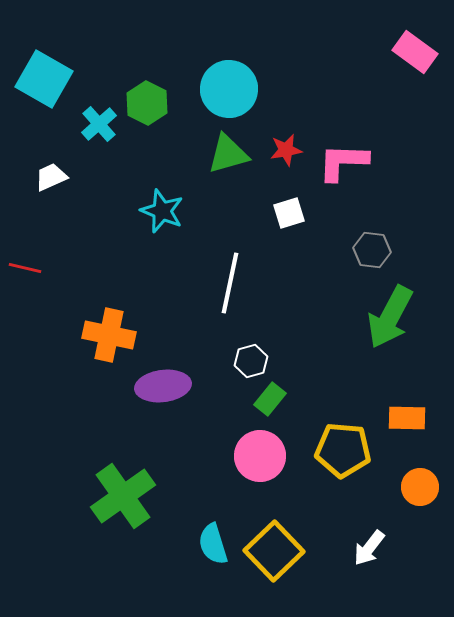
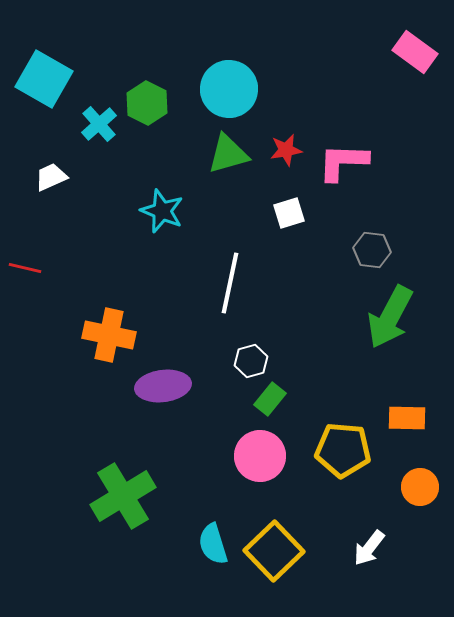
green cross: rotated 4 degrees clockwise
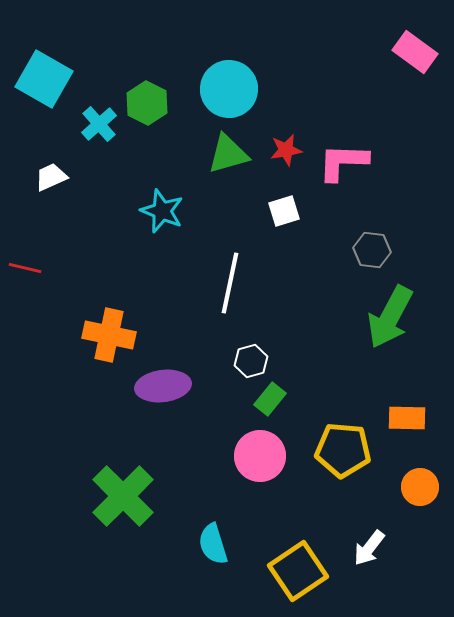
white square: moved 5 px left, 2 px up
green cross: rotated 14 degrees counterclockwise
yellow square: moved 24 px right, 20 px down; rotated 10 degrees clockwise
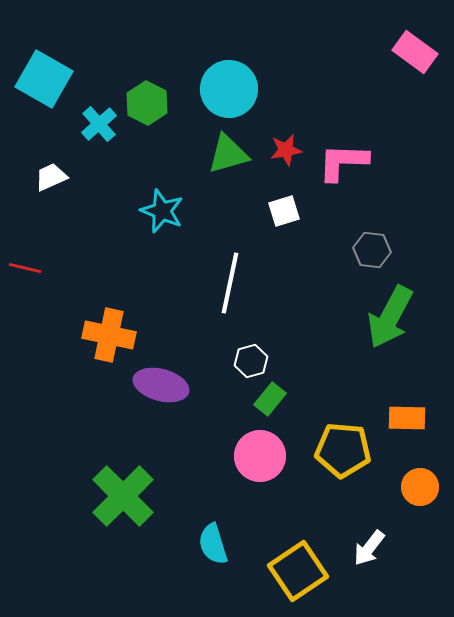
purple ellipse: moved 2 px left, 1 px up; rotated 22 degrees clockwise
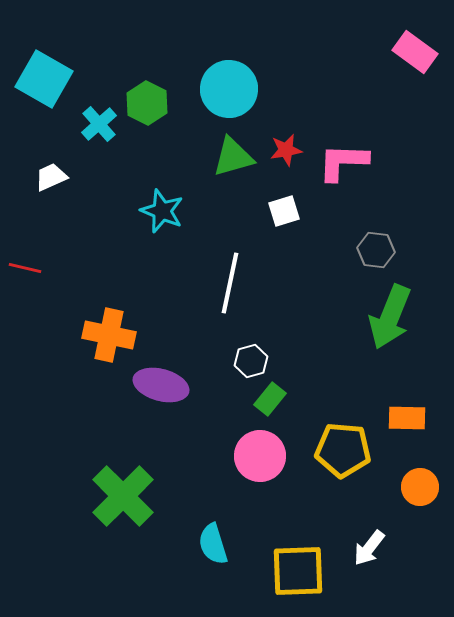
green triangle: moved 5 px right, 3 px down
gray hexagon: moved 4 px right
green arrow: rotated 6 degrees counterclockwise
yellow square: rotated 32 degrees clockwise
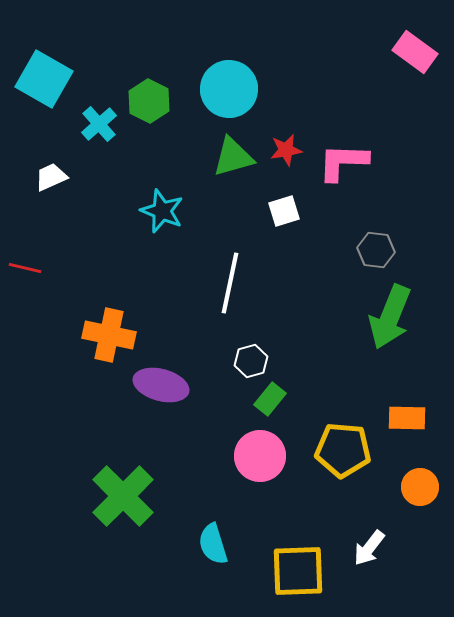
green hexagon: moved 2 px right, 2 px up
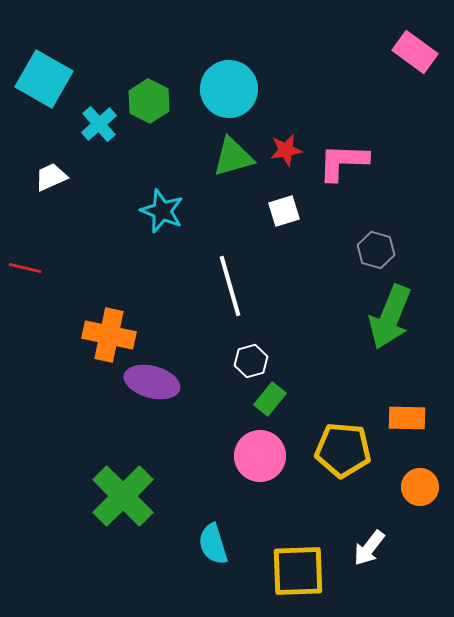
gray hexagon: rotated 9 degrees clockwise
white line: moved 3 px down; rotated 28 degrees counterclockwise
purple ellipse: moved 9 px left, 3 px up
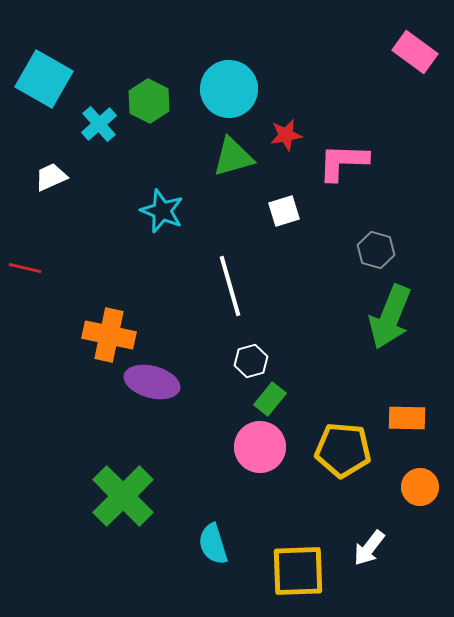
red star: moved 15 px up
pink circle: moved 9 px up
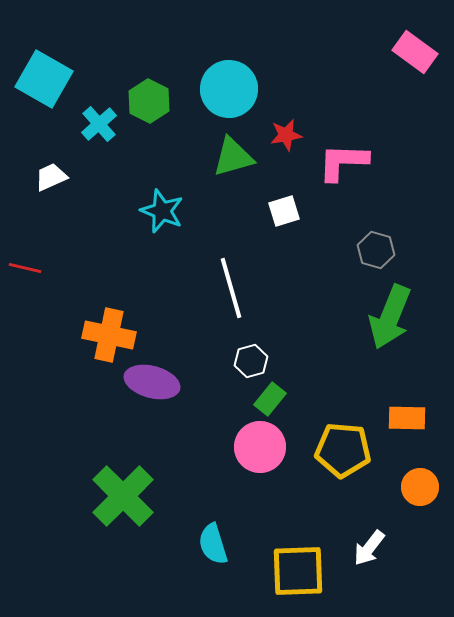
white line: moved 1 px right, 2 px down
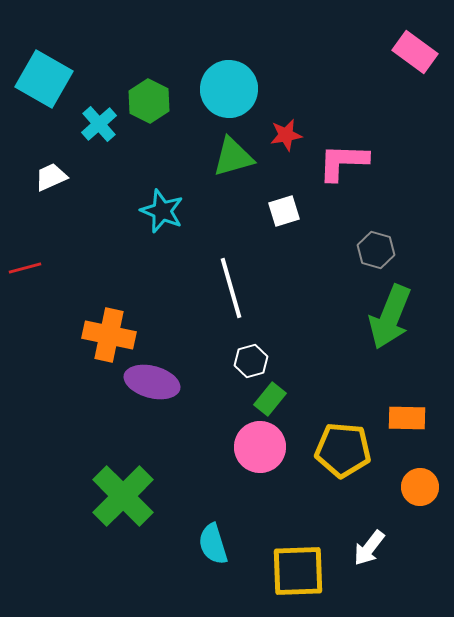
red line: rotated 28 degrees counterclockwise
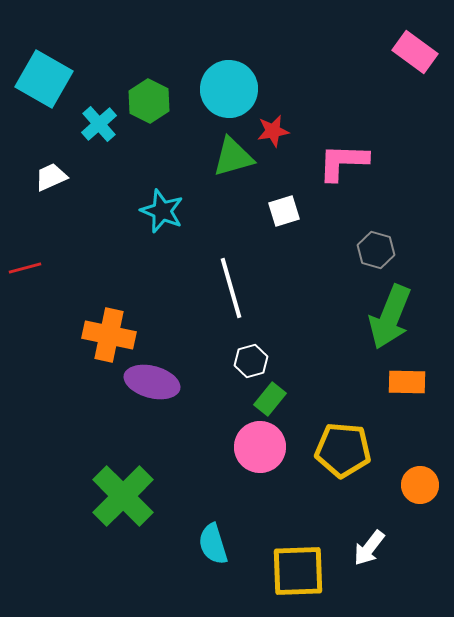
red star: moved 13 px left, 4 px up
orange rectangle: moved 36 px up
orange circle: moved 2 px up
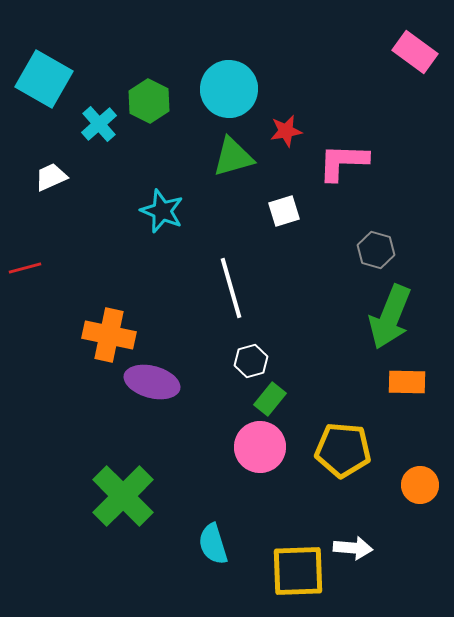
red star: moved 13 px right
white arrow: moved 16 px left; rotated 123 degrees counterclockwise
